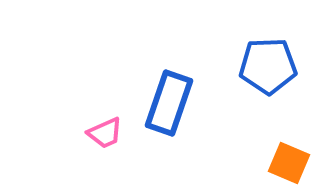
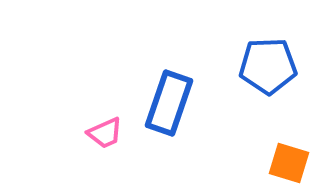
orange square: rotated 6 degrees counterclockwise
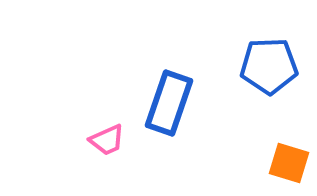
blue pentagon: moved 1 px right
pink trapezoid: moved 2 px right, 7 px down
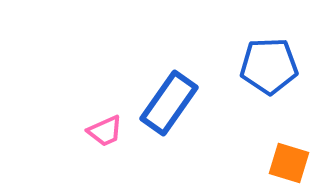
blue rectangle: rotated 16 degrees clockwise
pink trapezoid: moved 2 px left, 9 px up
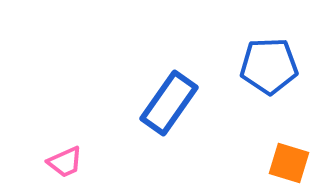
pink trapezoid: moved 40 px left, 31 px down
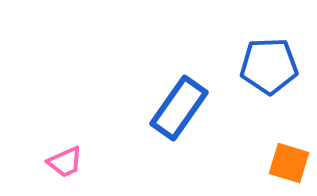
blue rectangle: moved 10 px right, 5 px down
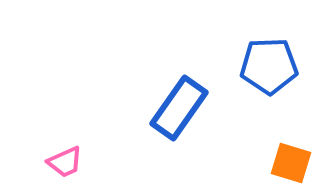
orange square: moved 2 px right
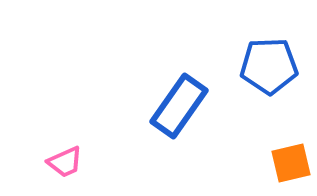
blue rectangle: moved 2 px up
orange square: rotated 30 degrees counterclockwise
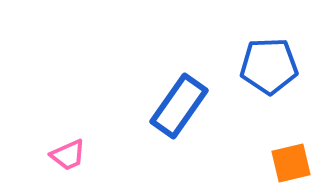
pink trapezoid: moved 3 px right, 7 px up
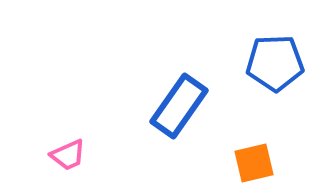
blue pentagon: moved 6 px right, 3 px up
orange square: moved 37 px left
